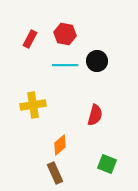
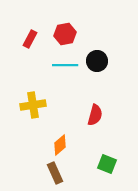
red hexagon: rotated 20 degrees counterclockwise
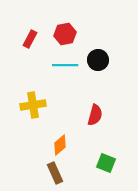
black circle: moved 1 px right, 1 px up
green square: moved 1 px left, 1 px up
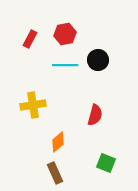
orange diamond: moved 2 px left, 3 px up
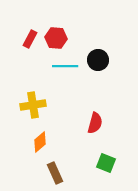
red hexagon: moved 9 px left, 4 px down; rotated 15 degrees clockwise
cyan line: moved 1 px down
red semicircle: moved 8 px down
orange diamond: moved 18 px left
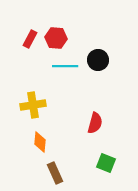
orange diamond: rotated 45 degrees counterclockwise
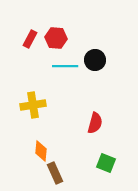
black circle: moved 3 px left
orange diamond: moved 1 px right, 9 px down
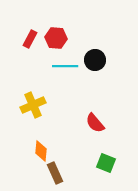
yellow cross: rotated 15 degrees counterclockwise
red semicircle: rotated 125 degrees clockwise
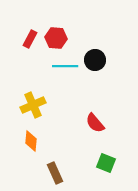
orange diamond: moved 10 px left, 10 px up
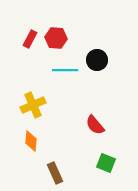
black circle: moved 2 px right
cyan line: moved 4 px down
red semicircle: moved 2 px down
